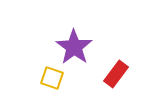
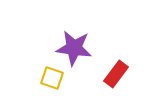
purple star: moved 1 px down; rotated 27 degrees counterclockwise
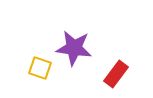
yellow square: moved 12 px left, 10 px up
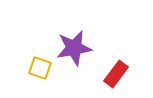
purple star: rotated 18 degrees counterclockwise
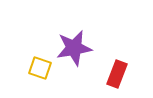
red rectangle: moved 1 px right; rotated 16 degrees counterclockwise
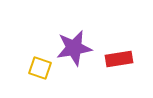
red rectangle: moved 2 px right, 15 px up; rotated 60 degrees clockwise
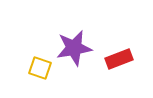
red rectangle: rotated 12 degrees counterclockwise
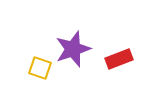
purple star: moved 1 px left, 1 px down; rotated 9 degrees counterclockwise
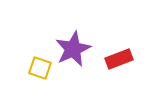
purple star: rotated 6 degrees counterclockwise
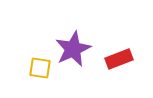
yellow square: rotated 10 degrees counterclockwise
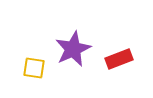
yellow square: moved 6 px left
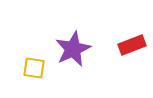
red rectangle: moved 13 px right, 14 px up
